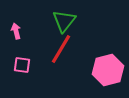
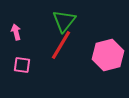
pink arrow: moved 1 px down
red line: moved 4 px up
pink hexagon: moved 15 px up
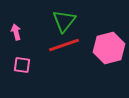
red line: moved 3 px right; rotated 40 degrees clockwise
pink hexagon: moved 1 px right, 7 px up
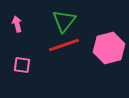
pink arrow: moved 1 px right, 8 px up
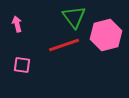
green triangle: moved 10 px right, 4 px up; rotated 15 degrees counterclockwise
pink hexagon: moved 3 px left, 13 px up
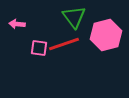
pink arrow: rotated 70 degrees counterclockwise
red line: moved 1 px up
pink square: moved 17 px right, 17 px up
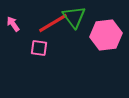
pink arrow: moved 4 px left; rotated 49 degrees clockwise
pink hexagon: rotated 8 degrees clockwise
red line: moved 11 px left, 21 px up; rotated 12 degrees counterclockwise
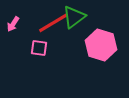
green triangle: rotated 30 degrees clockwise
pink arrow: rotated 112 degrees counterclockwise
pink hexagon: moved 5 px left, 10 px down; rotated 24 degrees clockwise
